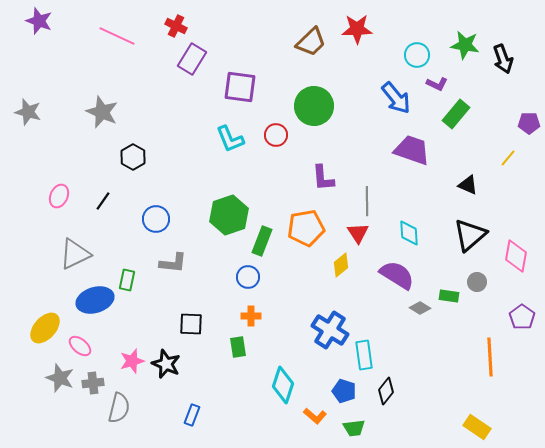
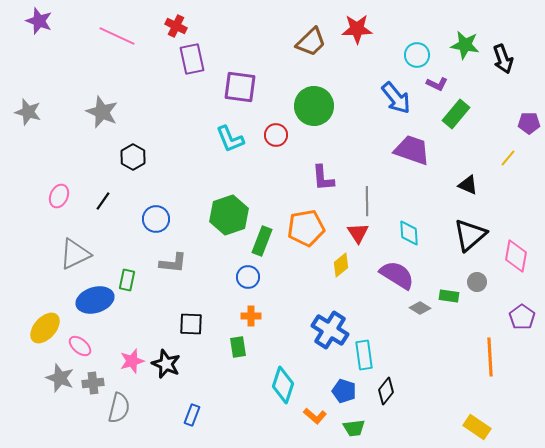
purple rectangle at (192, 59): rotated 44 degrees counterclockwise
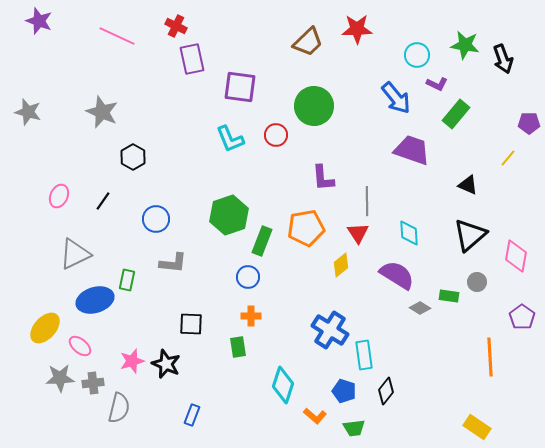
brown trapezoid at (311, 42): moved 3 px left
gray star at (60, 378): rotated 24 degrees counterclockwise
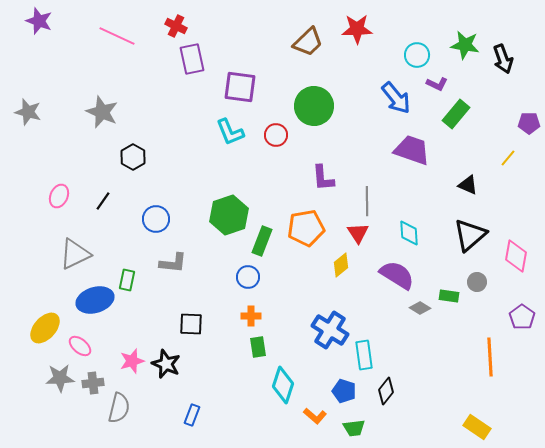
cyan L-shape at (230, 139): moved 7 px up
green rectangle at (238, 347): moved 20 px right
